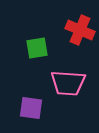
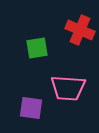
pink trapezoid: moved 5 px down
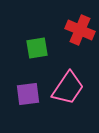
pink trapezoid: rotated 60 degrees counterclockwise
purple square: moved 3 px left, 14 px up; rotated 15 degrees counterclockwise
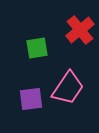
red cross: rotated 28 degrees clockwise
purple square: moved 3 px right, 5 px down
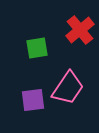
purple square: moved 2 px right, 1 px down
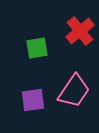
red cross: moved 1 px down
pink trapezoid: moved 6 px right, 3 px down
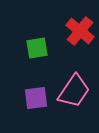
red cross: rotated 12 degrees counterclockwise
purple square: moved 3 px right, 2 px up
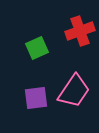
red cross: rotated 32 degrees clockwise
green square: rotated 15 degrees counterclockwise
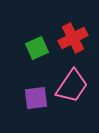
red cross: moved 7 px left, 7 px down; rotated 8 degrees counterclockwise
pink trapezoid: moved 2 px left, 5 px up
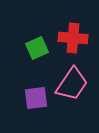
red cross: rotated 32 degrees clockwise
pink trapezoid: moved 2 px up
